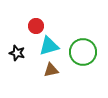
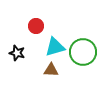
cyan triangle: moved 6 px right, 1 px down
brown triangle: rotated 14 degrees clockwise
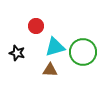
brown triangle: moved 1 px left
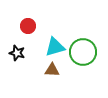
red circle: moved 8 px left
brown triangle: moved 2 px right
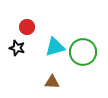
red circle: moved 1 px left, 1 px down
black star: moved 5 px up
brown triangle: moved 12 px down
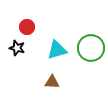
cyan triangle: moved 2 px right, 3 px down
green circle: moved 8 px right, 4 px up
